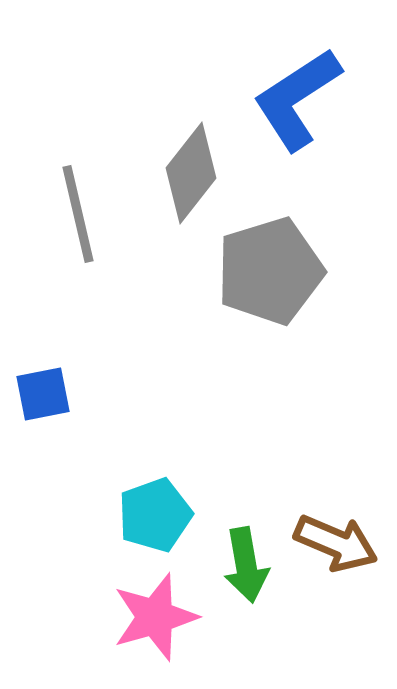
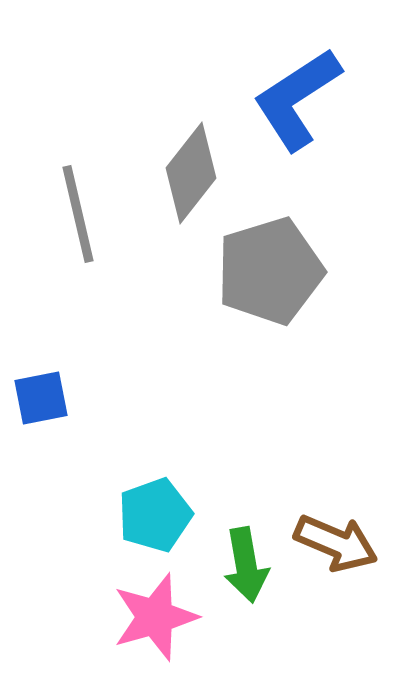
blue square: moved 2 px left, 4 px down
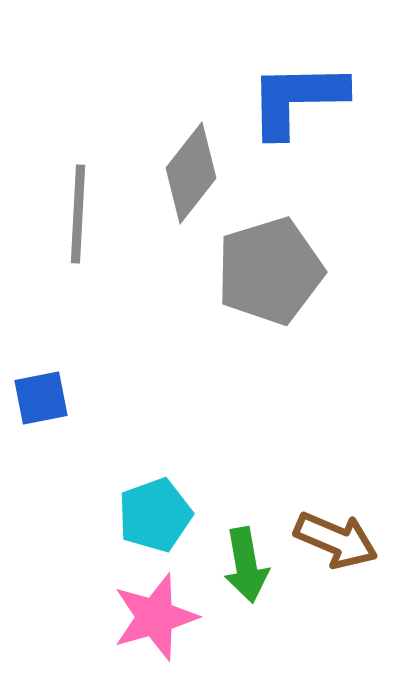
blue L-shape: rotated 32 degrees clockwise
gray line: rotated 16 degrees clockwise
brown arrow: moved 3 px up
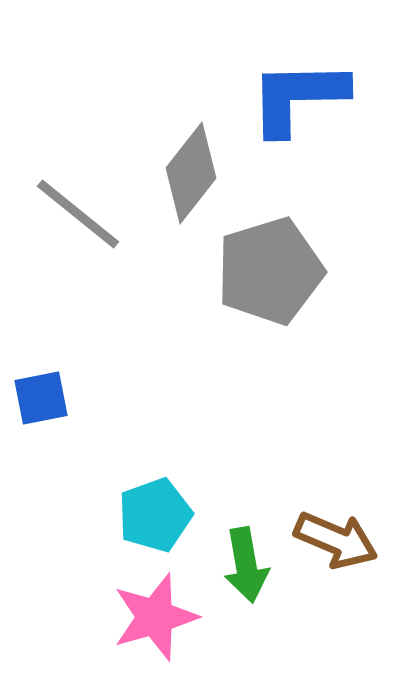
blue L-shape: moved 1 px right, 2 px up
gray line: rotated 54 degrees counterclockwise
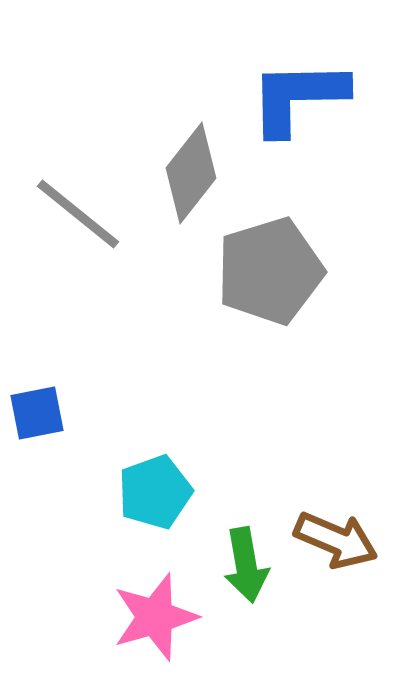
blue square: moved 4 px left, 15 px down
cyan pentagon: moved 23 px up
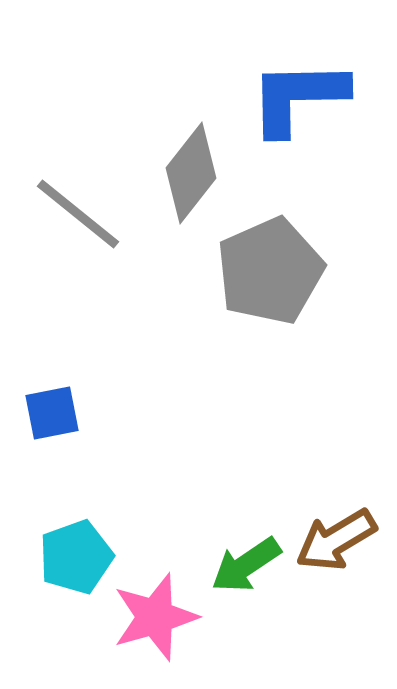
gray pentagon: rotated 7 degrees counterclockwise
blue square: moved 15 px right
cyan pentagon: moved 79 px left, 65 px down
brown arrow: rotated 126 degrees clockwise
green arrow: rotated 66 degrees clockwise
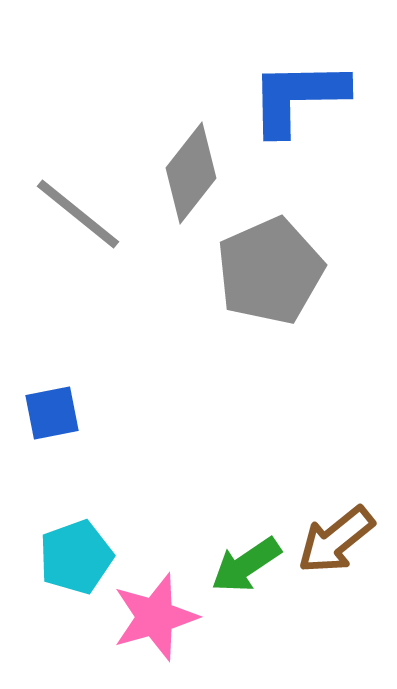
brown arrow: rotated 8 degrees counterclockwise
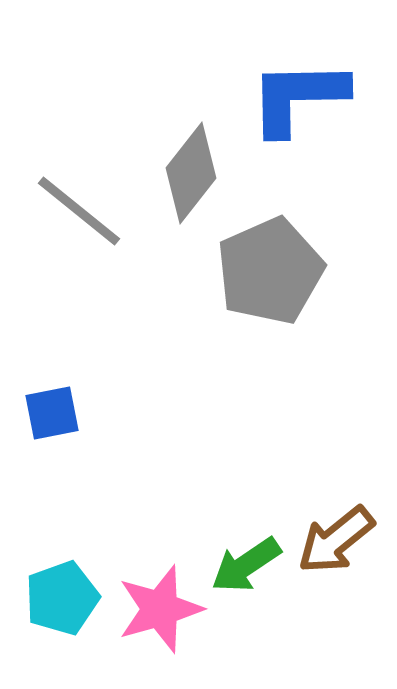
gray line: moved 1 px right, 3 px up
cyan pentagon: moved 14 px left, 41 px down
pink star: moved 5 px right, 8 px up
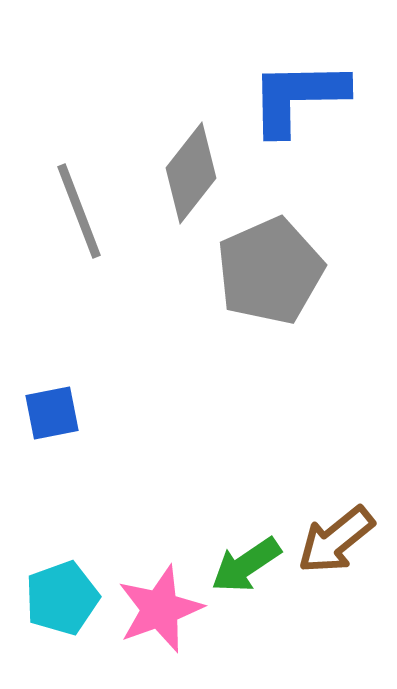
gray line: rotated 30 degrees clockwise
pink star: rotated 4 degrees counterclockwise
